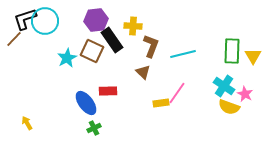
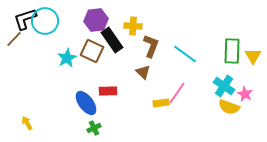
cyan line: moved 2 px right; rotated 50 degrees clockwise
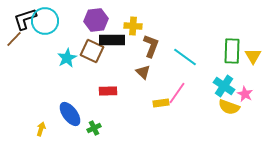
black rectangle: rotated 55 degrees counterclockwise
cyan line: moved 3 px down
blue ellipse: moved 16 px left, 11 px down
yellow arrow: moved 14 px right, 6 px down; rotated 48 degrees clockwise
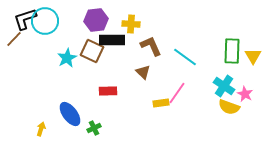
yellow cross: moved 2 px left, 2 px up
brown L-shape: rotated 45 degrees counterclockwise
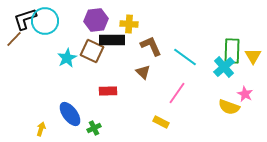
yellow cross: moved 2 px left
cyan cross: moved 19 px up; rotated 15 degrees clockwise
yellow rectangle: moved 19 px down; rotated 35 degrees clockwise
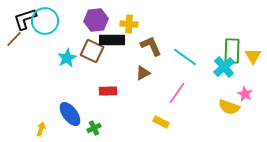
brown triangle: moved 1 px down; rotated 49 degrees clockwise
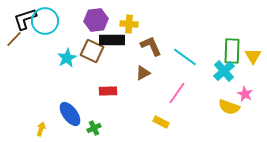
cyan cross: moved 4 px down
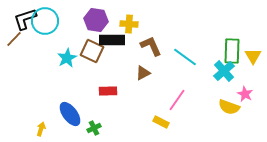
purple hexagon: rotated 15 degrees clockwise
pink line: moved 7 px down
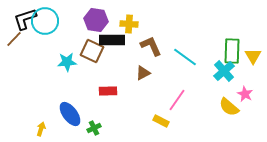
cyan star: moved 4 px down; rotated 24 degrees clockwise
yellow semicircle: rotated 20 degrees clockwise
yellow rectangle: moved 1 px up
